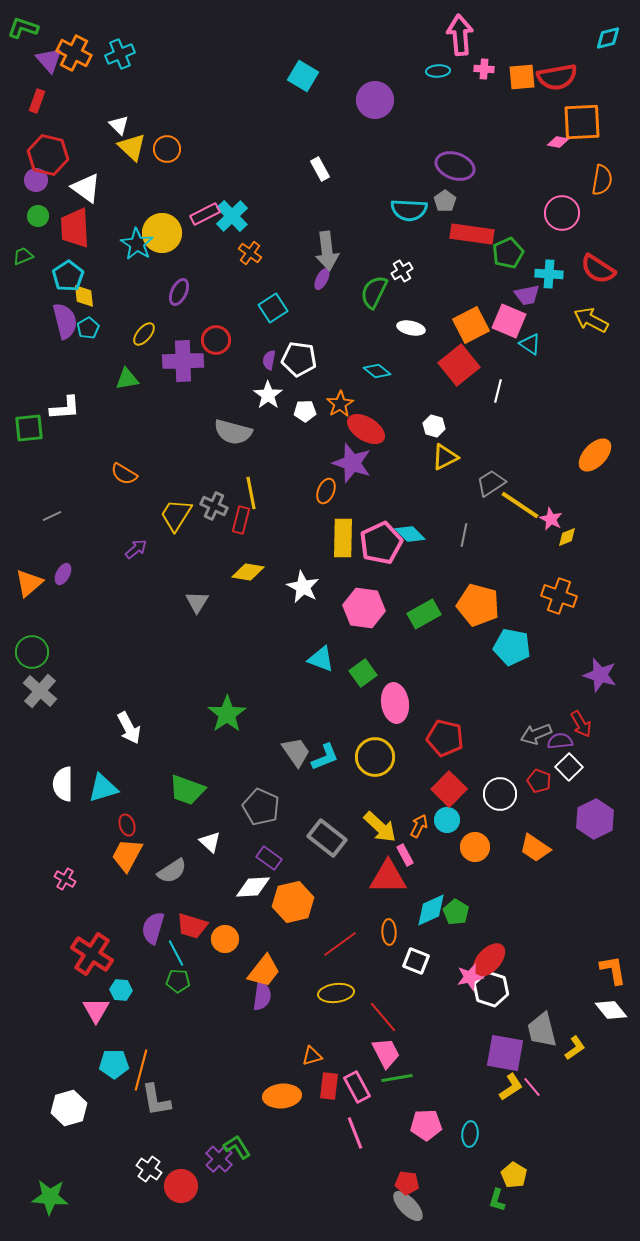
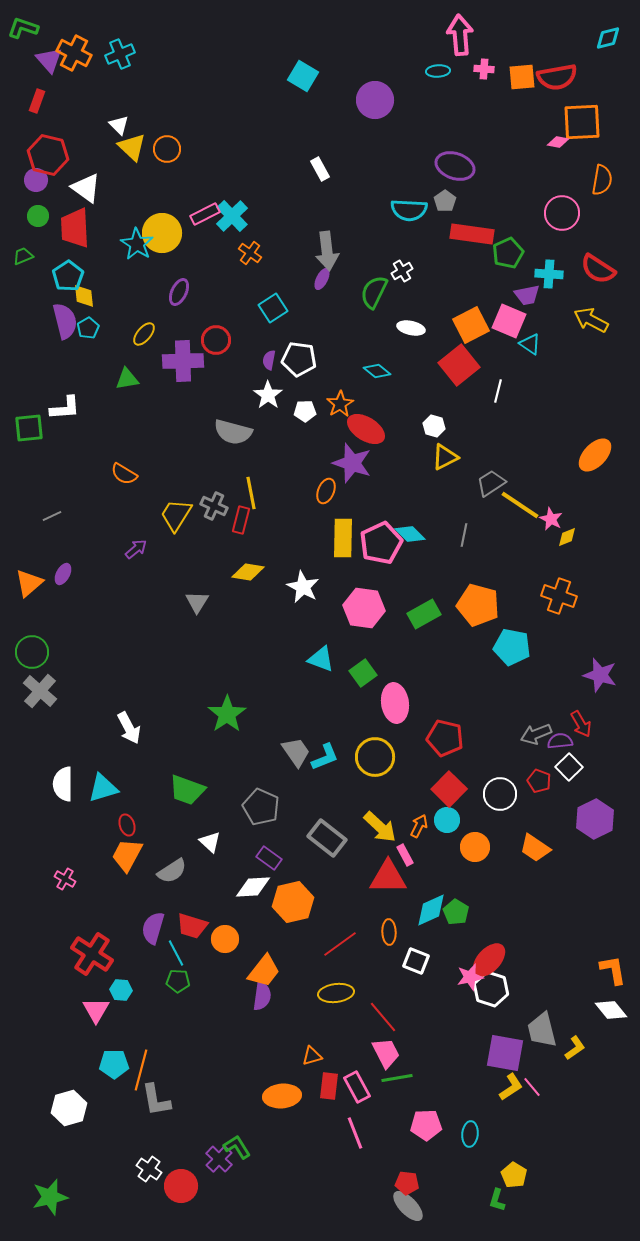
green star at (50, 1197): rotated 18 degrees counterclockwise
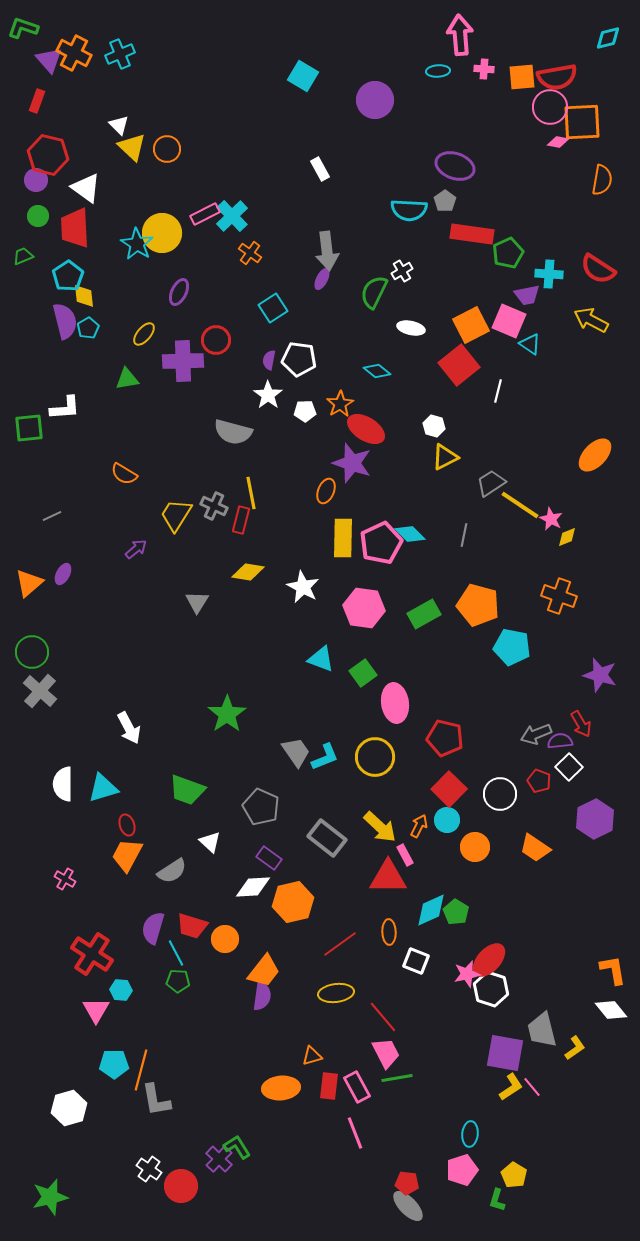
pink circle at (562, 213): moved 12 px left, 106 px up
pink star at (470, 977): moved 3 px left, 3 px up
orange ellipse at (282, 1096): moved 1 px left, 8 px up
pink pentagon at (426, 1125): moved 36 px right, 45 px down; rotated 16 degrees counterclockwise
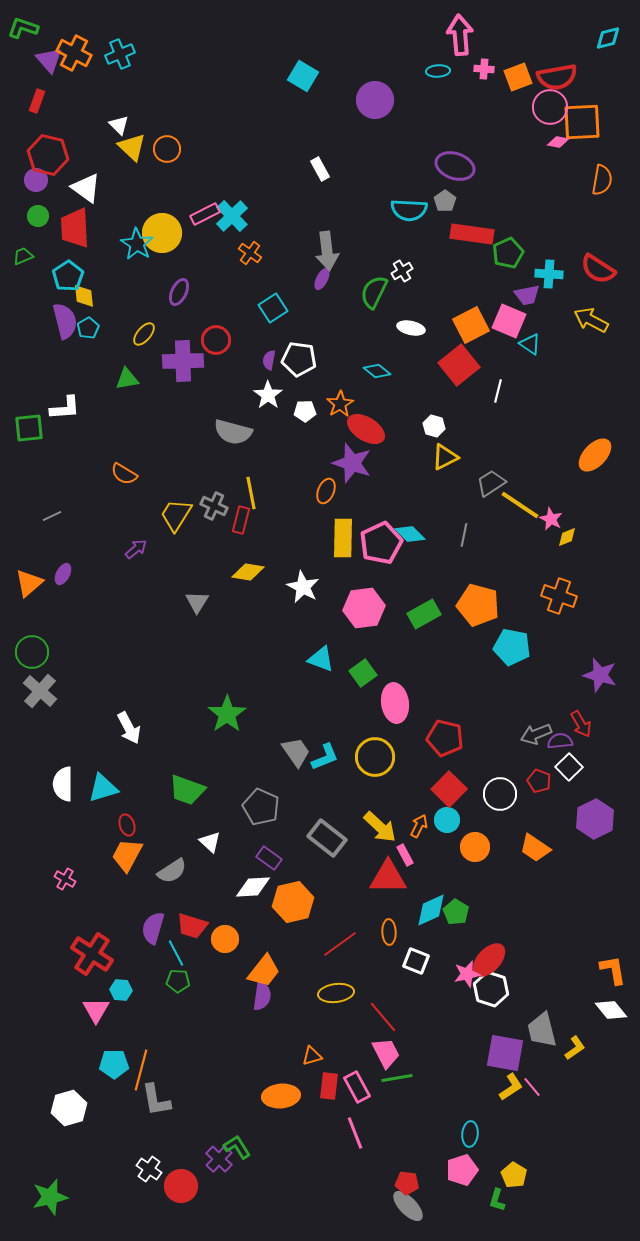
orange square at (522, 77): moved 4 px left; rotated 16 degrees counterclockwise
pink hexagon at (364, 608): rotated 15 degrees counterclockwise
orange ellipse at (281, 1088): moved 8 px down
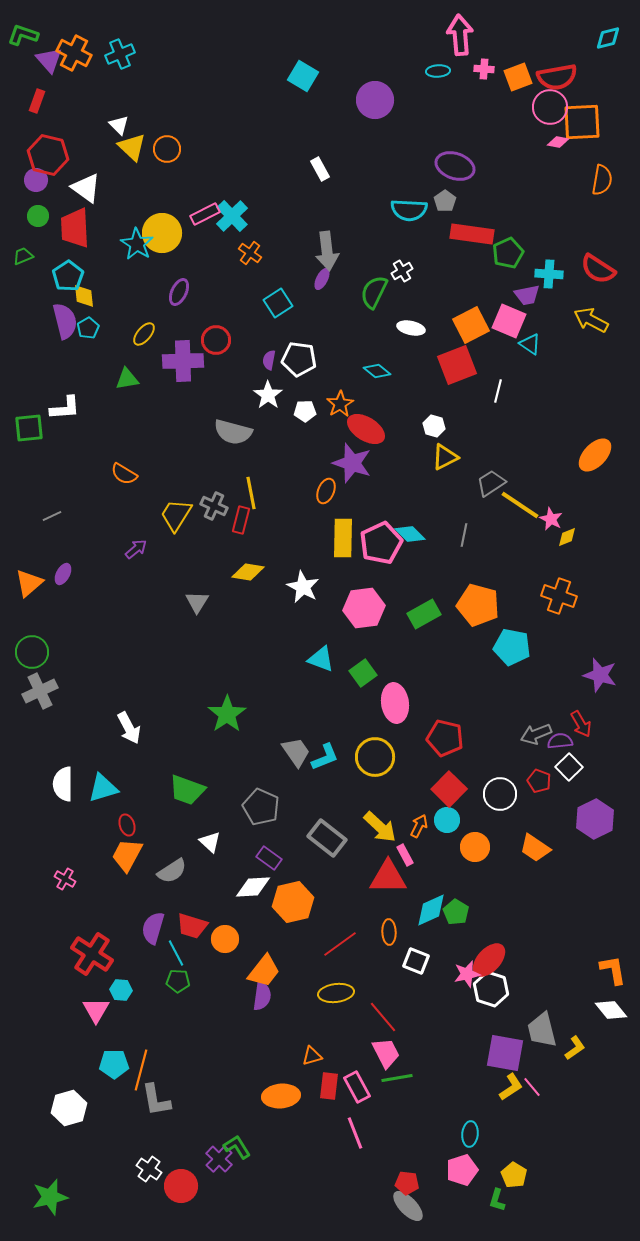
green L-shape at (23, 28): moved 7 px down
cyan square at (273, 308): moved 5 px right, 5 px up
red square at (459, 365): moved 2 px left; rotated 18 degrees clockwise
gray cross at (40, 691): rotated 24 degrees clockwise
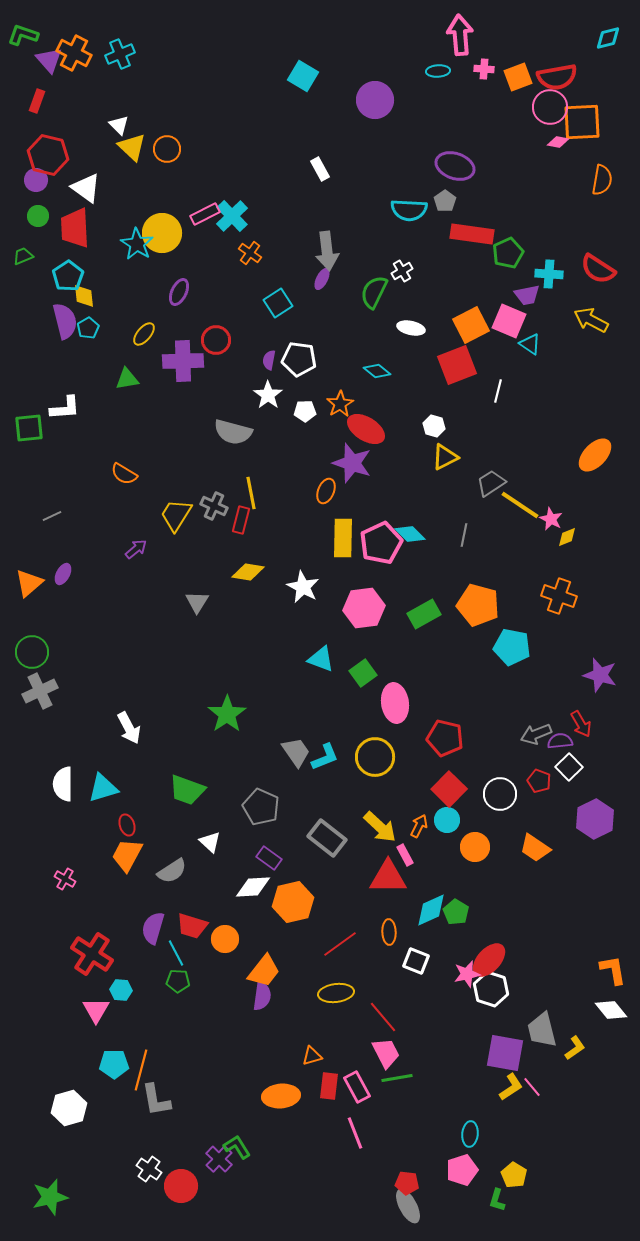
gray ellipse at (408, 1206): rotated 16 degrees clockwise
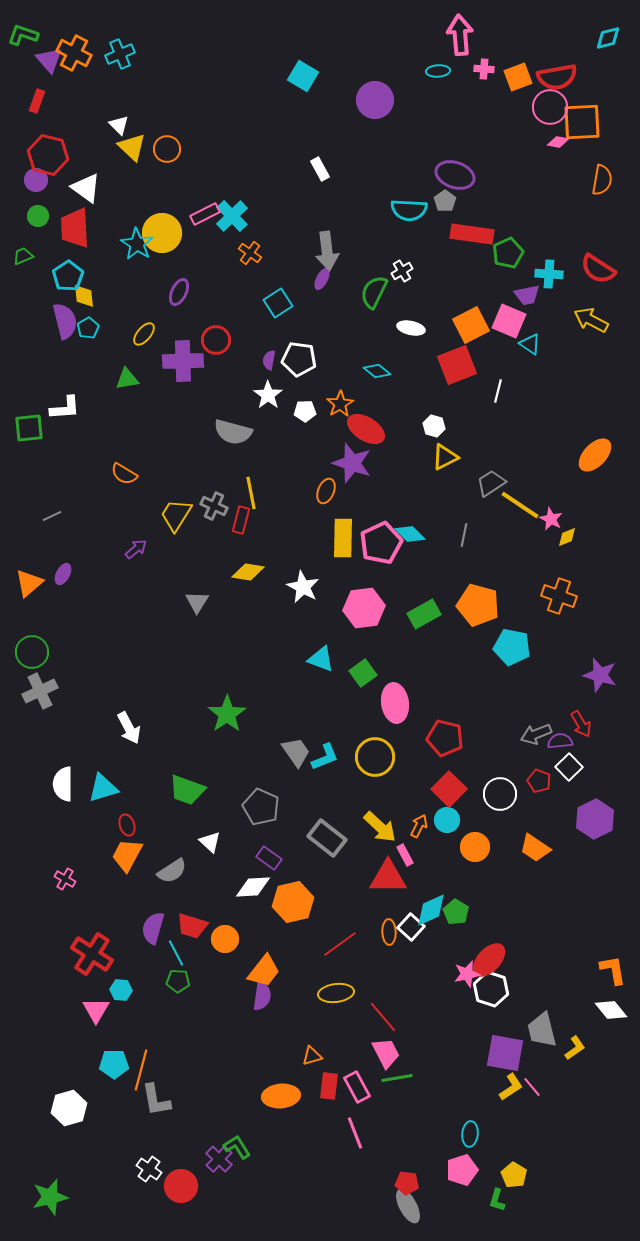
purple ellipse at (455, 166): moved 9 px down
white square at (416, 961): moved 5 px left, 34 px up; rotated 20 degrees clockwise
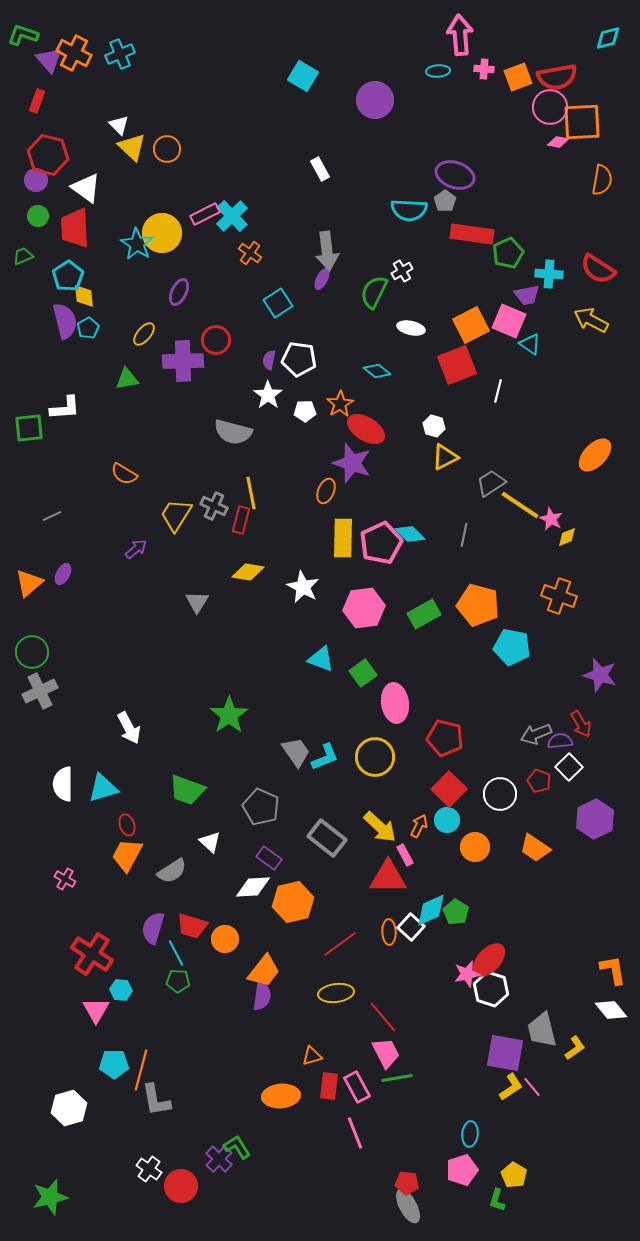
green star at (227, 714): moved 2 px right, 1 px down
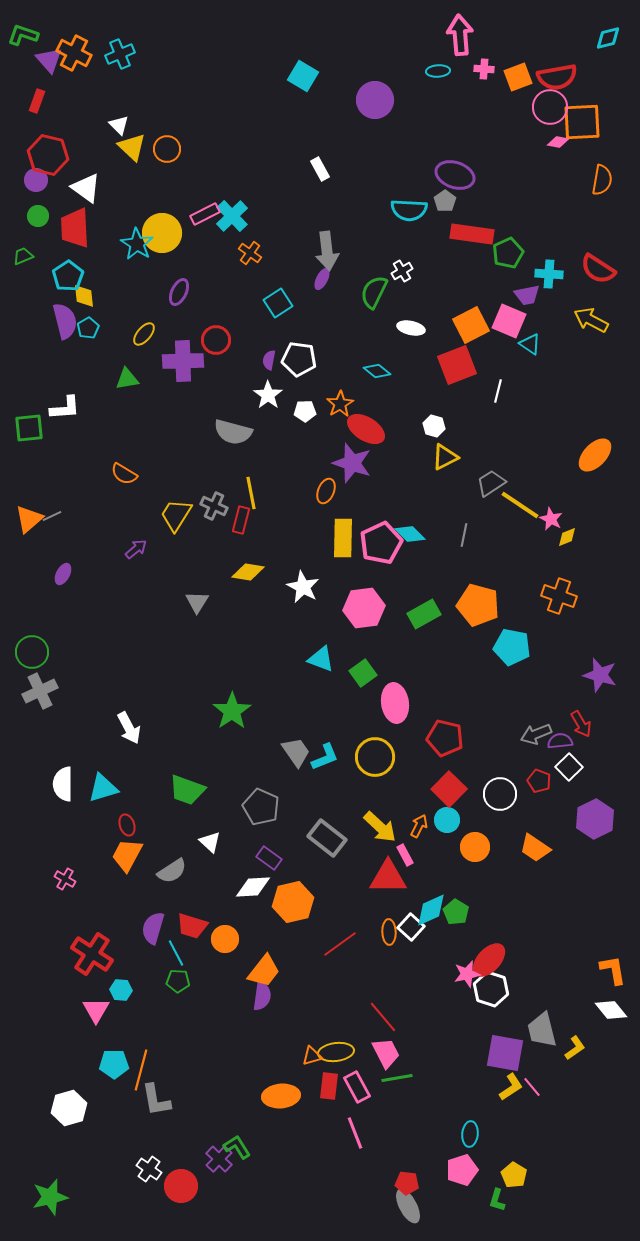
orange triangle at (29, 583): moved 64 px up
green star at (229, 715): moved 3 px right, 4 px up
yellow ellipse at (336, 993): moved 59 px down
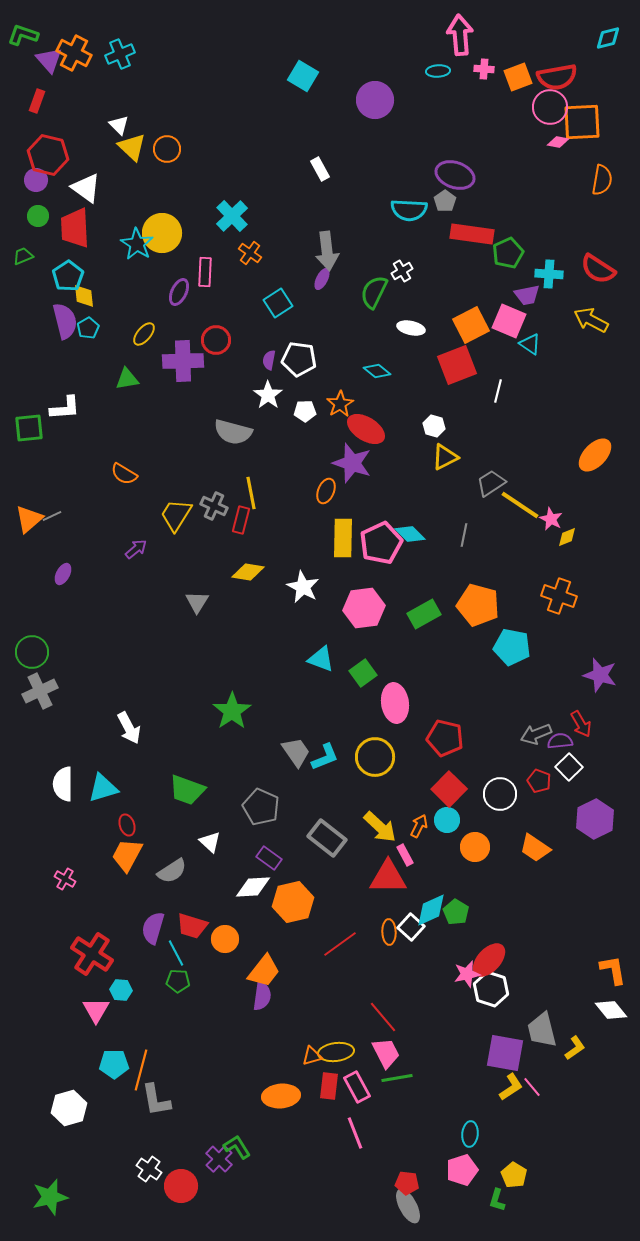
pink rectangle at (205, 214): moved 58 px down; rotated 60 degrees counterclockwise
